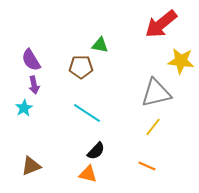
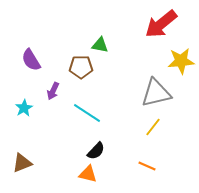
yellow star: rotated 12 degrees counterclockwise
purple arrow: moved 19 px right, 6 px down; rotated 36 degrees clockwise
brown triangle: moved 9 px left, 3 px up
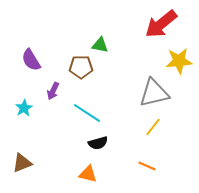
yellow star: moved 2 px left
gray triangle: moved 2 px left
black semicircle: moved 2 px right, 8 px up; rotated 30 degrees clockwise
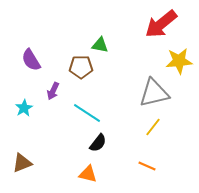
black semicircle: rotated 36 degrees counterclockwise
